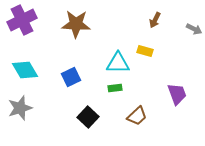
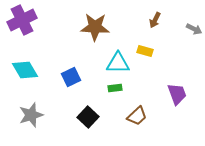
brown star: moved 19 px right, 3 px down
gray star: moved 11 px right, 7 px down
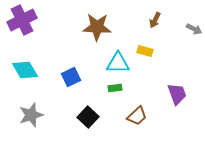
brown star: moved 2 px right
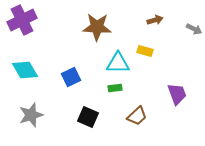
brown arrow: rotated 133 degrees counterclockwise
black square: rotated 20 degrees counterclockwise
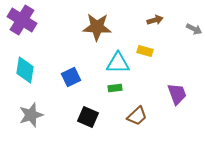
purple cross: rotated 32 degrees counterclockwise
cyan diamond: rotated 40 degrees clockwise
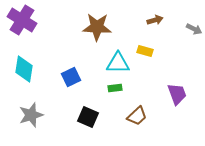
cyan diamond: moved 1 px left, 1 px up
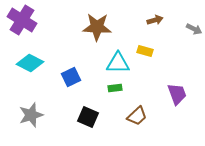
cyan diamond: moved 6 px right, 6 px up; rotated 72 degrees counterclockwise
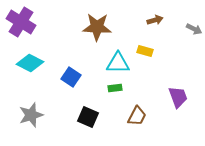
purple cross: moved 1 px left, 2 px down
blue square: rotated 30 degrees counterclockwise
purple trapezoid: moved 1 px right, 3 px down
brown trapezoid: rotated 20 degrees counterclockwise
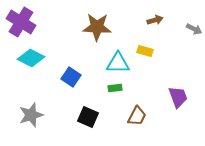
cyan diamond: moved 1 px right, 5 px up
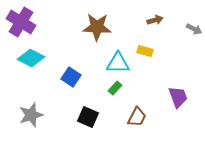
green rectangle: rotated 40 degrees counterclockwise
brown trapezoid: moved 1 px down
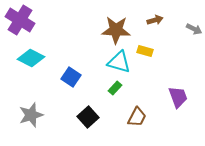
purple cross: moved 1 px left, 2 px up
brown star: moved 19 px right, 3 px down
cyan triangle: moved 1 px right, 1 px up; rotated 15 degrees clockwise
black square: rotated 25 degrees clockwise
